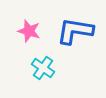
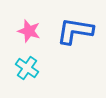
cyan cross: moved 16 px left
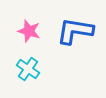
cyan cross: moved 1 px right, 1 px down
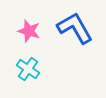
blue L-shape: moved 3 px up; rotated 51 degrees clockwise
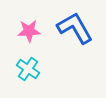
pink star: rotated 20 degrees counterclockwise
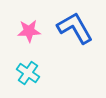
cyan cross: moved 4 px down
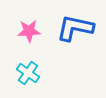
blue L-shape: rotated 48 degrees counterclockwise
